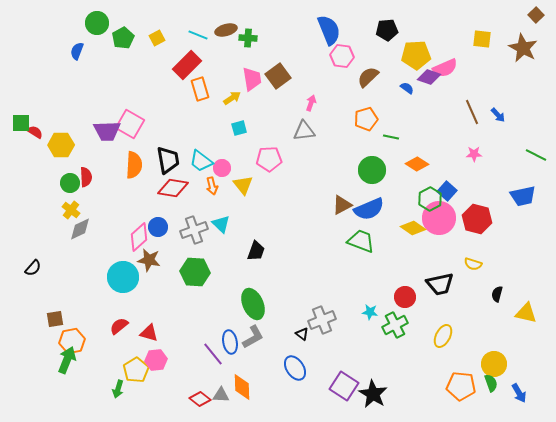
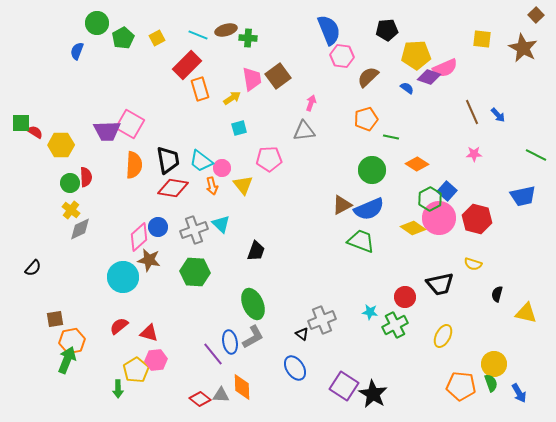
green arrow at (118, 389): rotated 18 degrees counterclockwise
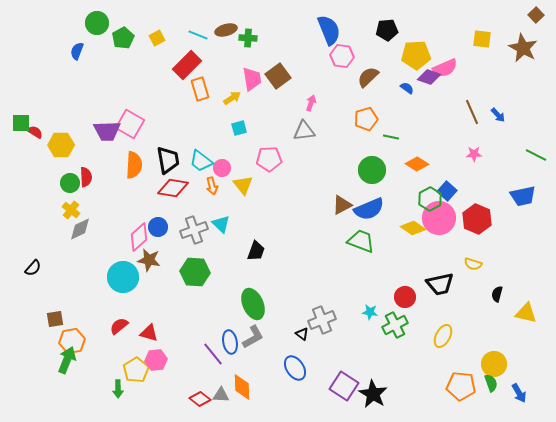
red hexagon at (477, 219): rotated 8 degrees clockwise
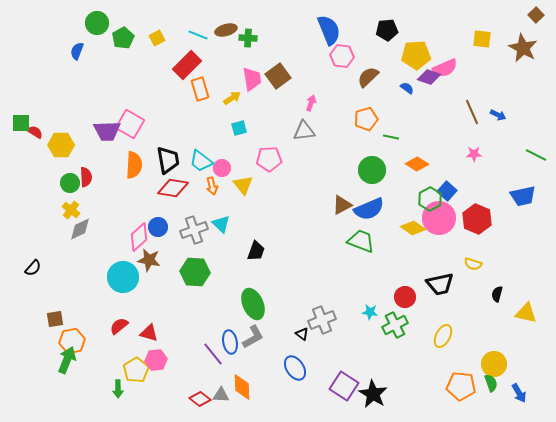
blue arrow at (498, 115): rotated 21 degrees counterclockwise
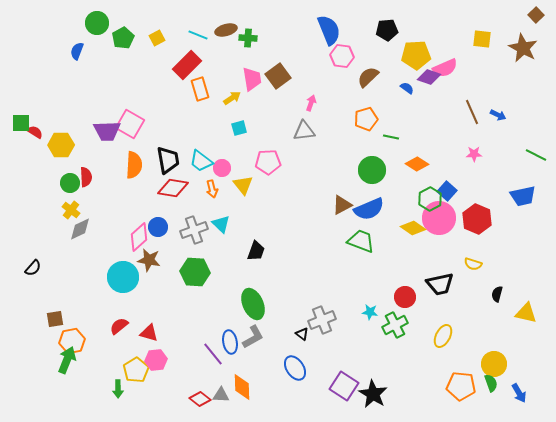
pink pentagon at (269, 159): moved 1 px left, 3 px down
orange arrow at (212, 186): moved 3 px down
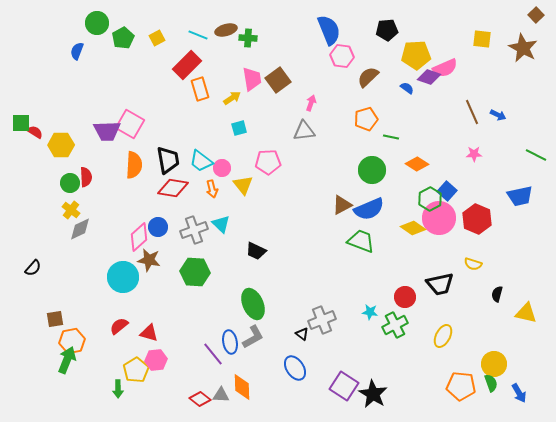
brown square at (278, 76): moved 4 px down
blue trapezoid at (523, 196): moved 3 px left
black trapezoid at (256, 251): rotated 95 degrees clockwise
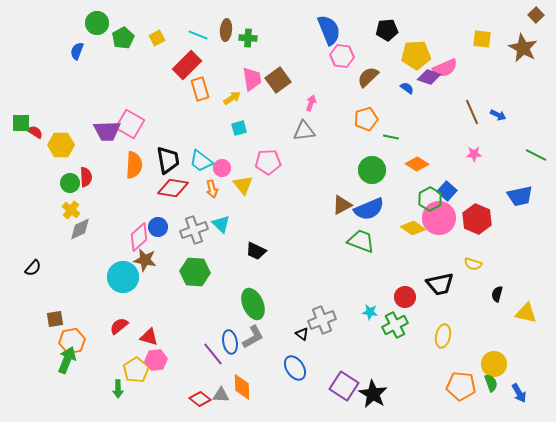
brown ellipse at (226, 30): rotated 70 degrees counterclockwise
brown star at (149, 260): moved 4 px left
red triangle at (149, 333): moved 4 px down
yellow ellipse at (443, 336): rotated 15 degrees counterclockwise
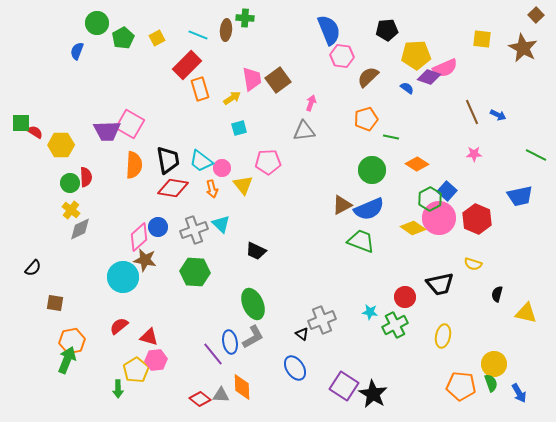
green cross at (248, 38): moved 3 px left, 20 px up
brown square at (55, 319): moved 16 px up; rotated 18 degrees clockwise
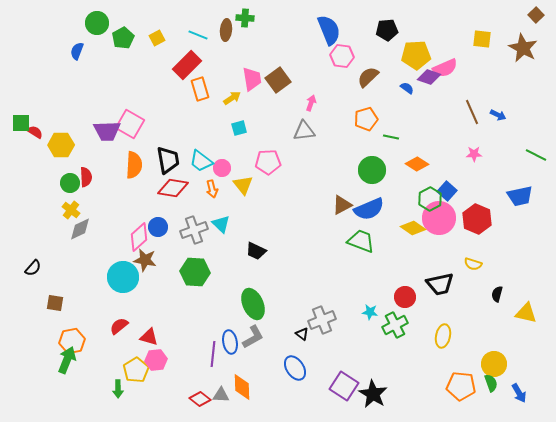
purple line at (213, 354): rotated 45 degrees clockwise
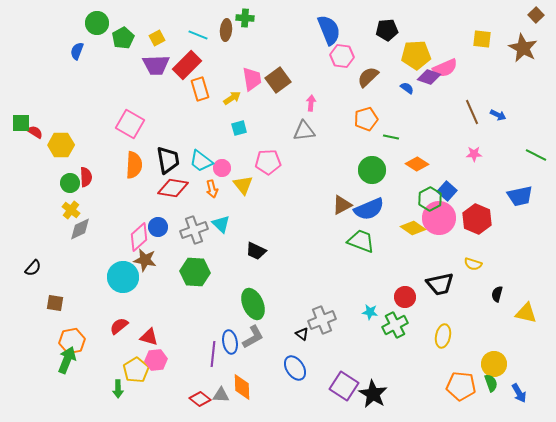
pink arrow at (311, 103): rotated 14 degrees counterclockwise
purple trapezoid at (107, 131): moved 49 px right, 66 px up
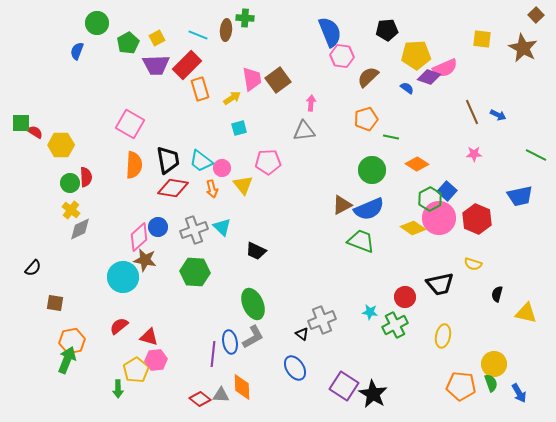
blue semicircle at (329, 30): moved 1 px right, 2 px down
green pentagon at (123, 38): moved 5 px right, 5 px down
cyan triangle at (221, 224): moved 1 px right, 3 px down
